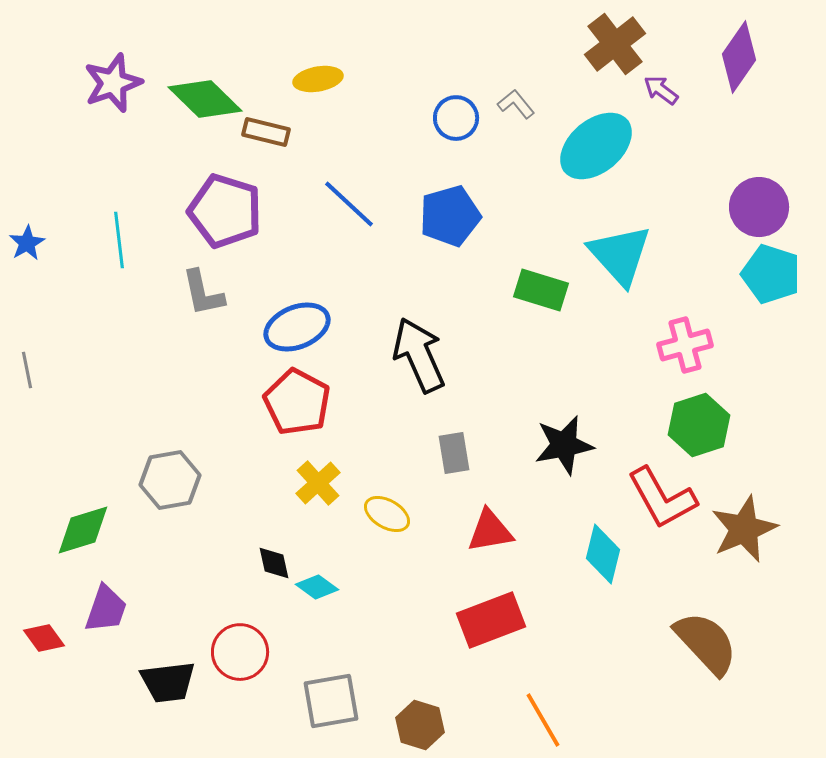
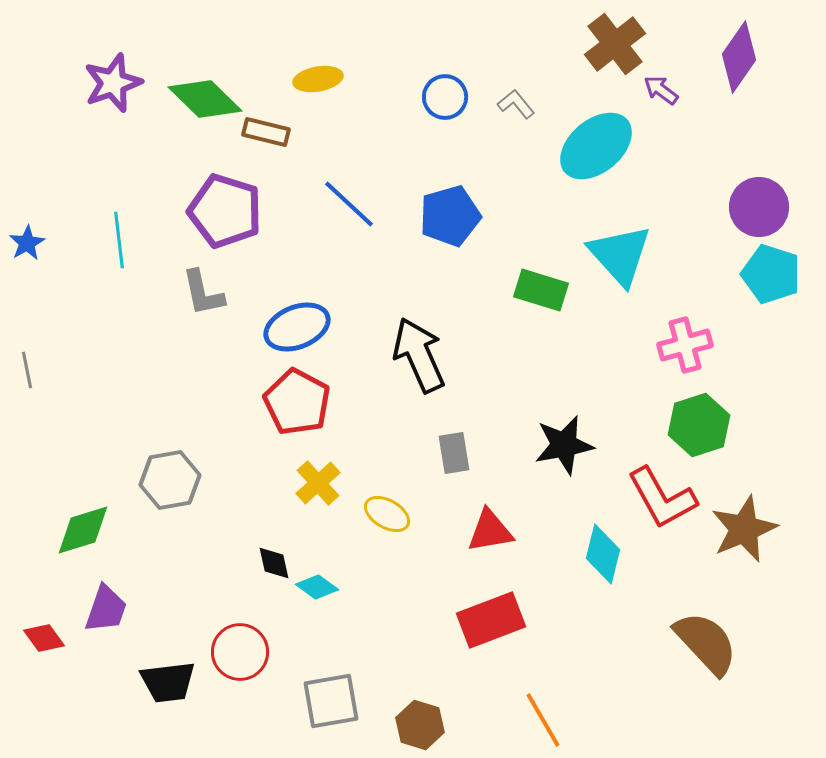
blue circle at (456, 118): moved 11 px left, 21 px up
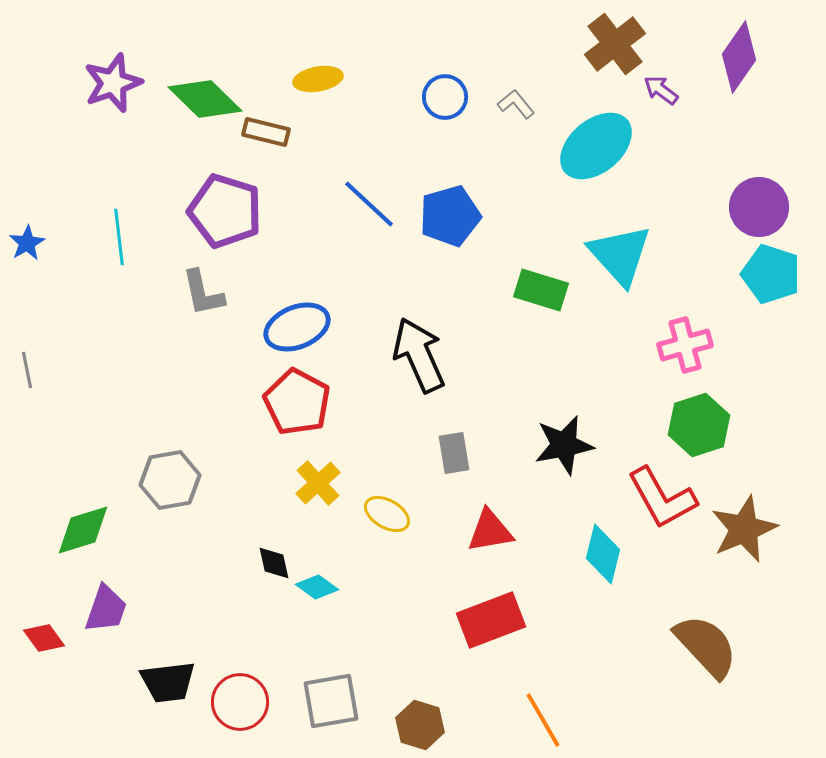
blue line at (349, 204): moved 20 px right
cyan line at (119, 240): moved 3 px up
brown semicircle at (706, 643): moved 3 px down
red circle at (240, 652): moved 50 px down
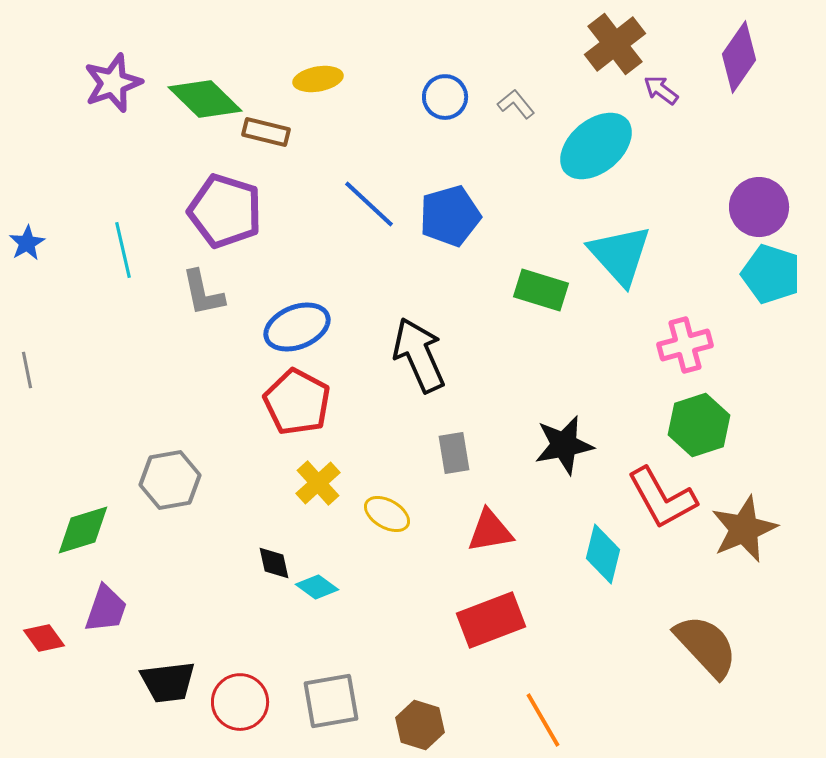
cyan line at (119, 237): moved 4 px right, 13 px down; rotated 6 degrees counterclockwise
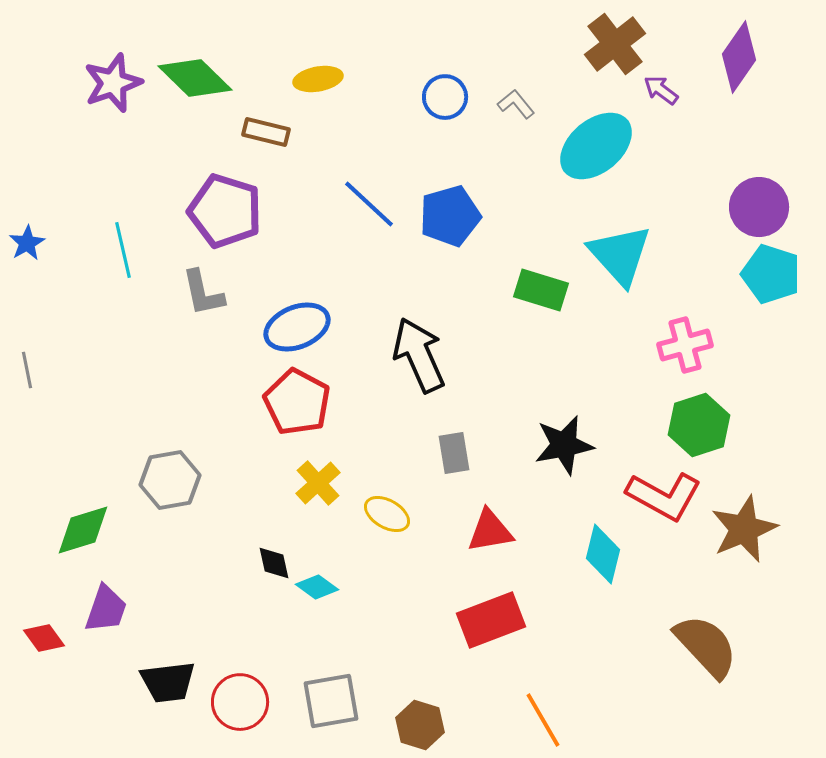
green diamond at (205, 99): moved 10 px left, 21 px up
red L-shape at (662, 498): moved 2 px right, 2 px up; rotated 32 degrees counterclockwise
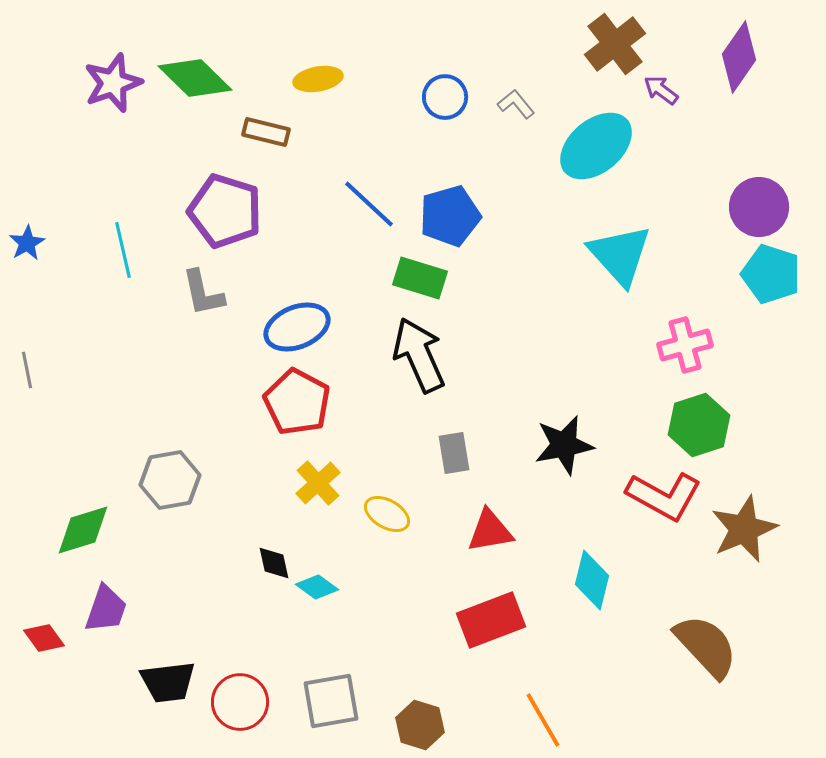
green rectangle at (541, 290): moved 121 px left, 12 px up
cyan diamond at (603, 554): moved 11 px left, 26 px down
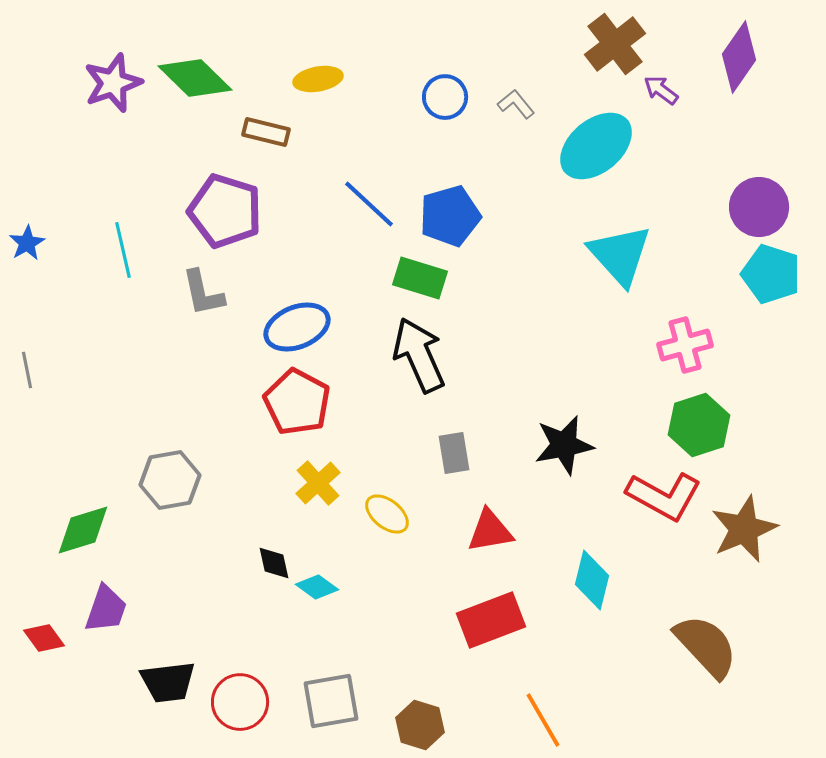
yellow ellipse at (387, 514): rotated 9 degrees clockwise
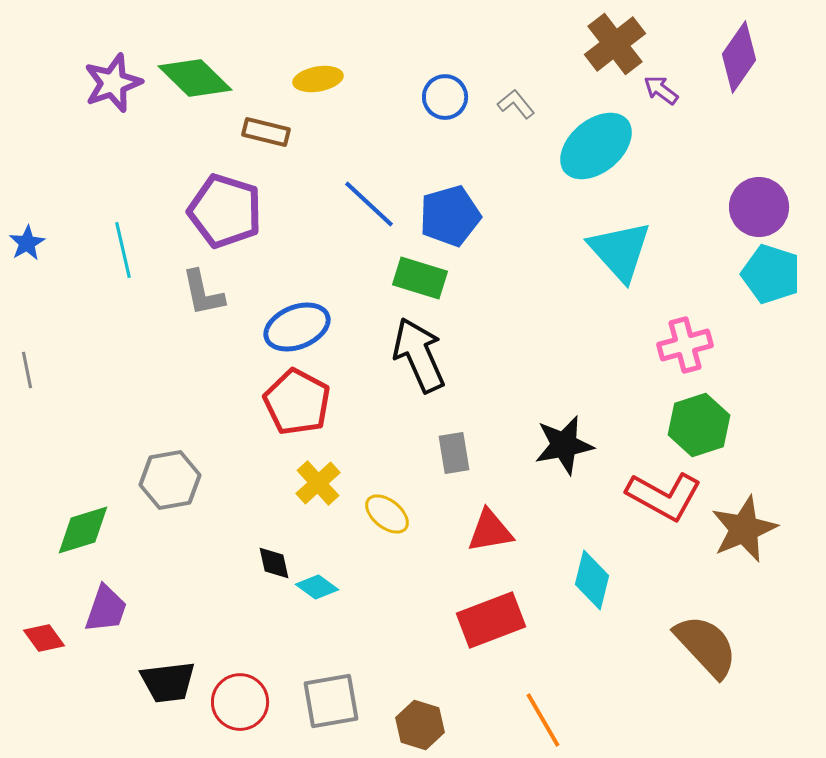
cyan triangle at (620, 255): moved 4 px up
